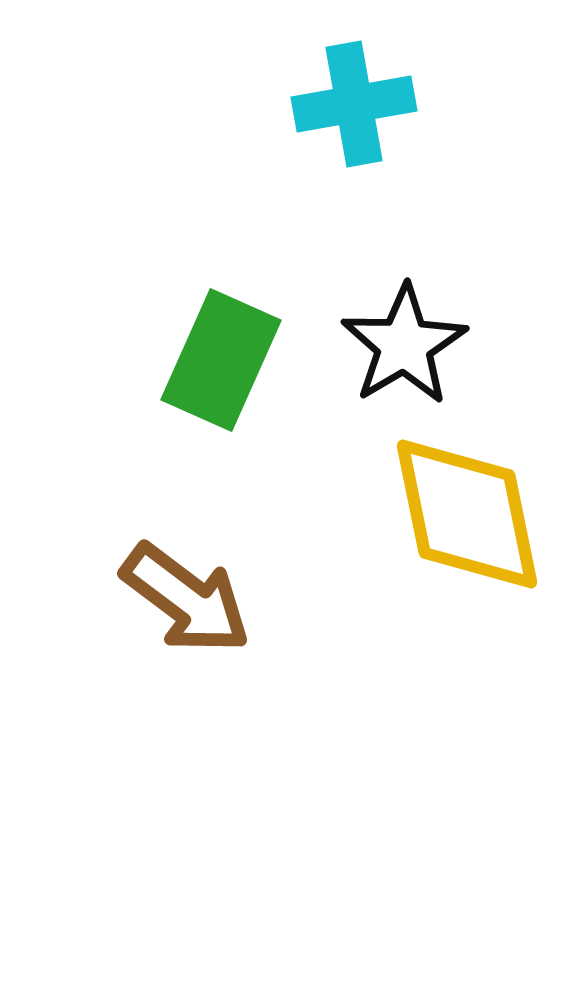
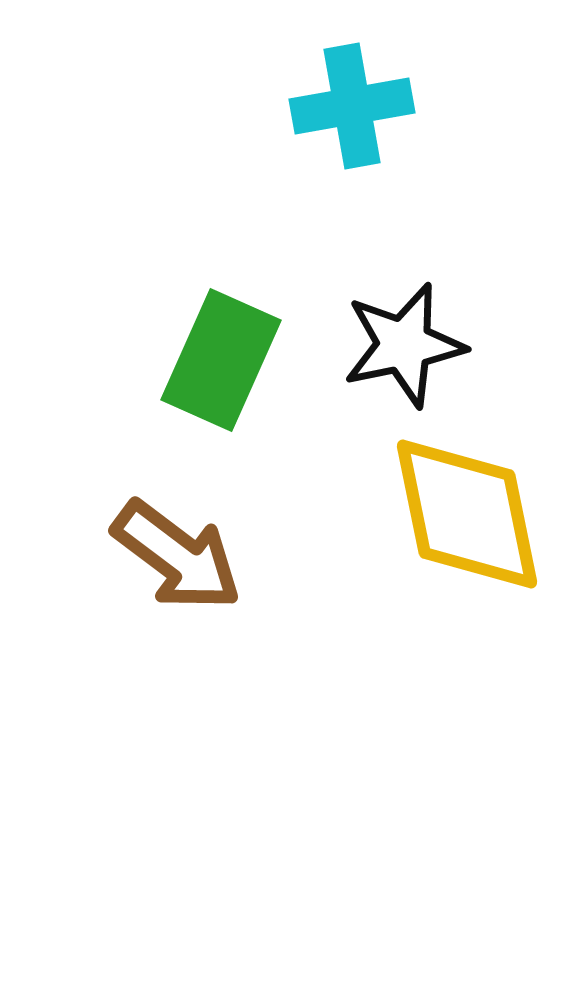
cyan cross: moved 2 px left, 2 px down
black star: rotated 19 degrees clockwise
brown arrow: moved 9 px left, 43 px up
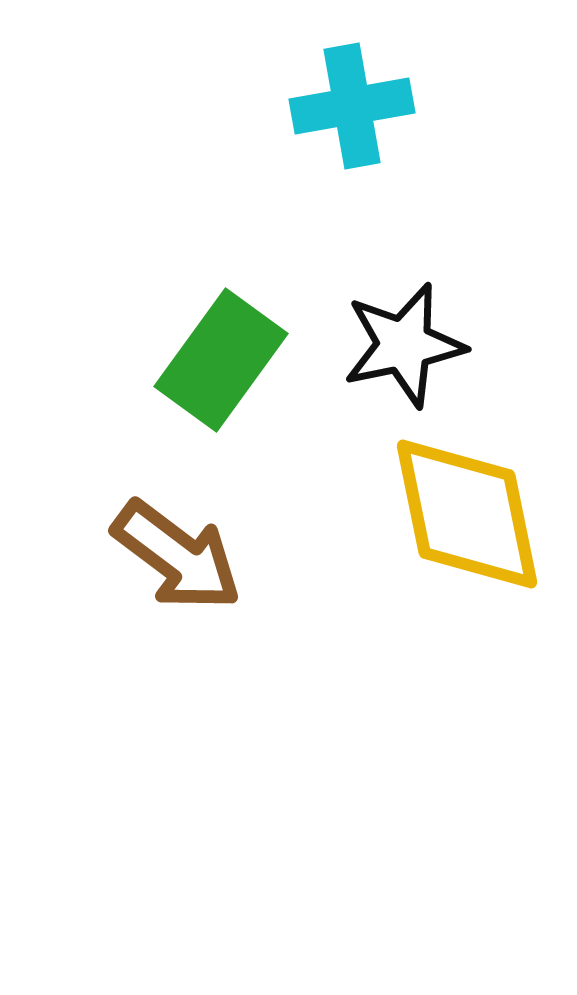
green rectangle: rotated 12 degrees clockwise
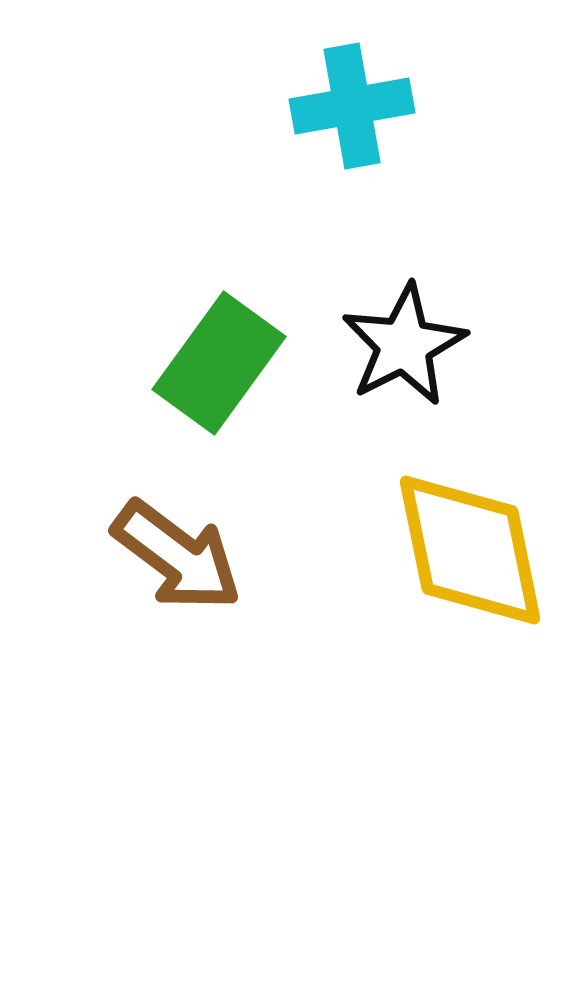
black star: rotated 15 degrees counterclockwise
green rectangle: moved 2 px left, 3 px down
yellow diamond: moved 3 px right, 36 px down
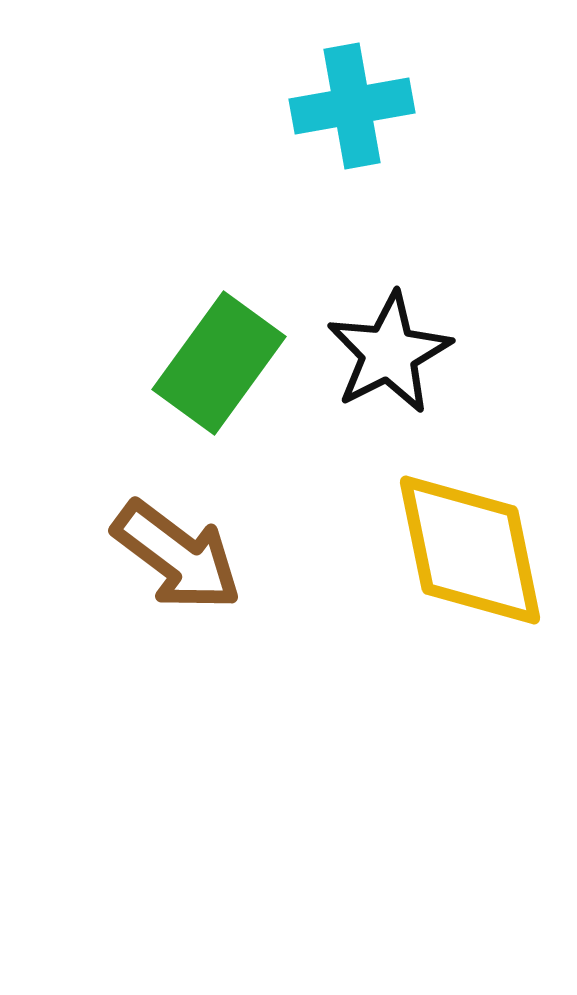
black star: moved 15 px left, 8 px down
